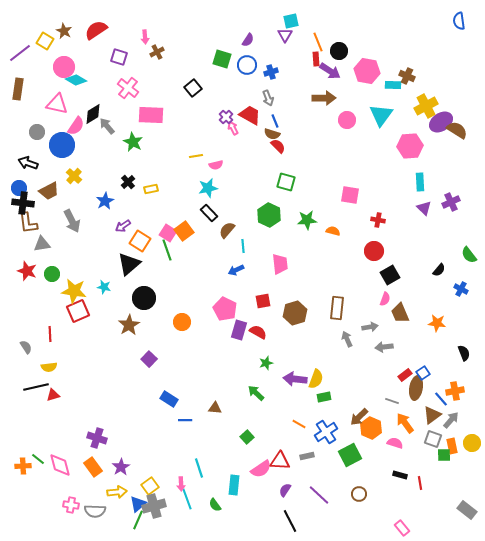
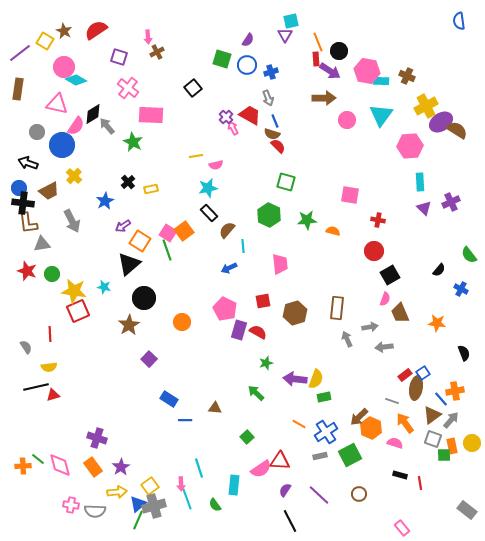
pink arrow at (145, 37): moved 3 px right
cyan rectangle at (393, 85): moved 12 px left, 4 px up
blue arrow at (236, 270): moved 7 px left, 2 px up
gray rectangle at (307, 456): moved 13 px right
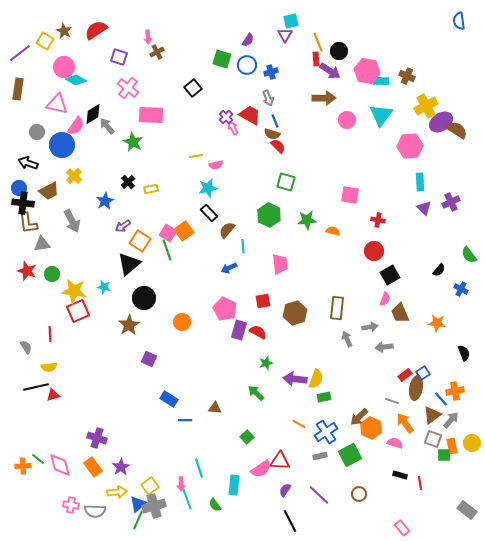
purple square at (149, 359): rotated 21 degrees counterclockwise
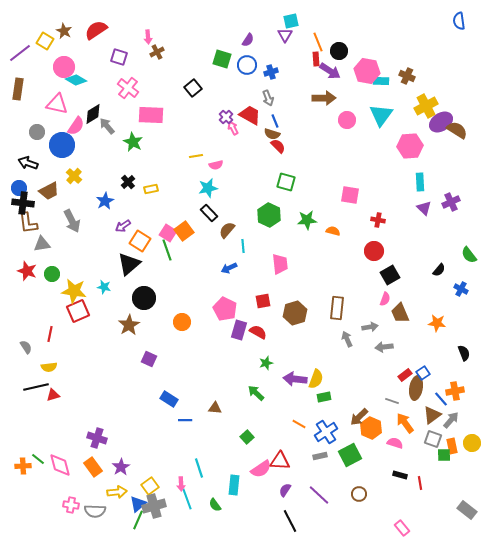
red line at (50, 334): rotated 14 degrees clockwise
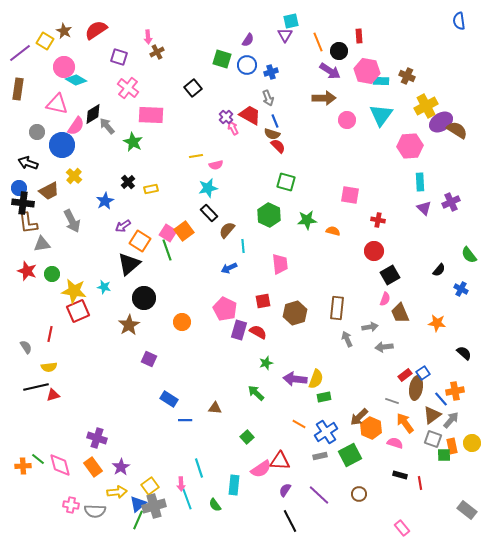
red rectangle at (316, 59): moved 43 px right, 23 px up
black semicircle at (464, 353): rotated 28 degrees counterclockwise
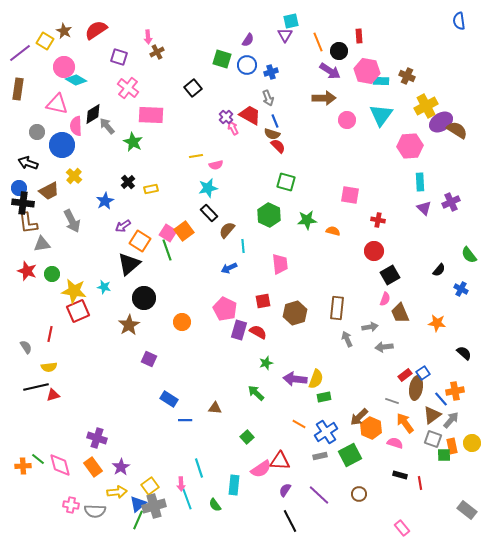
pink semicircle at (76, 126): rotated 144 degrees clockwise
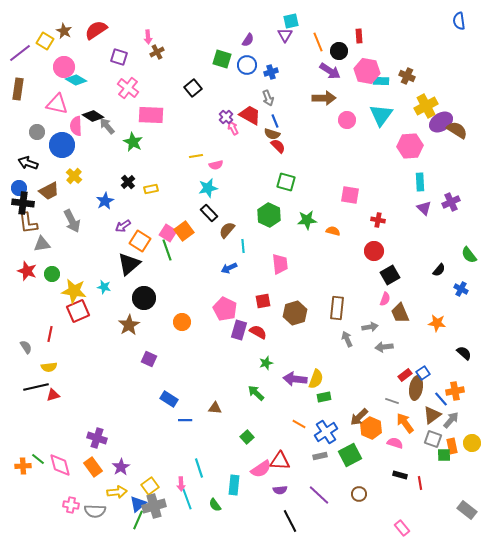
black diamond at (93, 114): moved 2 px down; rotated 65 degrees clockwise
purple semicircle at (285, 490): moved 5 px left; rotated 128 degrees counterclockwise
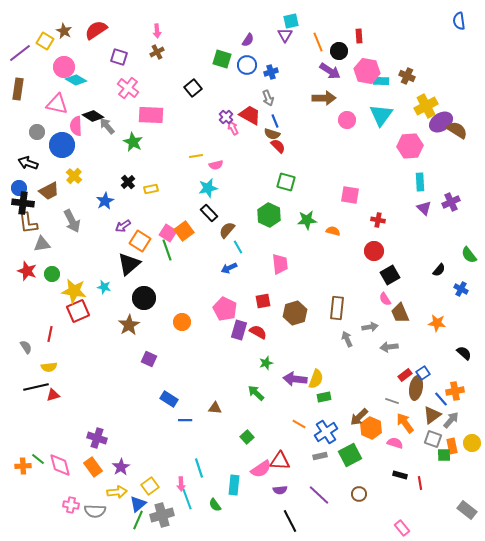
pink arrow at (148, 37): moved 9 px right, 6 px up
cyan line at (243, 246): moved 5 px left, 1 px down; rotated 24 degrees counterclockwise
pink semicircle at (385, 299): rotated 128 degrees clockwise
gray arrow at (384, 347): moved 5 px right
gray cross at (154, 506): moved 8 px right, 9 px down
